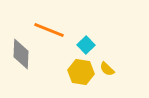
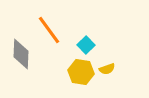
orange line: rotated 32 degrees clockwise
yellow semicircle: rotated 63 degrees counterclockwise
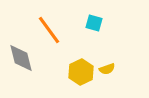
cyan square: moved 8 px right, 22 px up; rotated 30 degrees counterclockwise
gray diamond: moved 4 px down; rotated 16 degrees counterclockwise
yellow hexagon: rotated 25 degrees clockwise
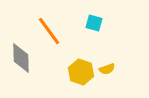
orange line: moved 1 px down
gray diamond: rotated 12 degrees clockwise
yellow hexagon: rotated 15 degrees counterclockwise
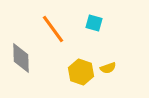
orange line: moved 4 px right, 2 px up
yellow semicircle: moved 1 px right, 1 px up
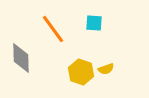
cyan square: rotated 12 degrees counterclockwise
yellow semicircle: moved 2 px left, 1 px down
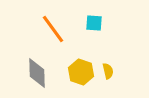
gray diamond: moved 16 px right, 15 px down
yellow semicircle: moved 2 px right, 2 px down; rotated 84 degrees counterclockwise
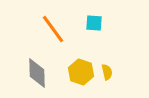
yellow semicircle: moved 1 px left, 1 px down
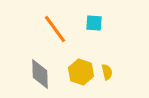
orange line: moved 2 px right
gray diamond: moved 3 px right, 1 px down
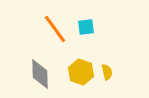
cyan square: moved 8 px left, 4 px down; rotated 12 degrees counterclockwise
